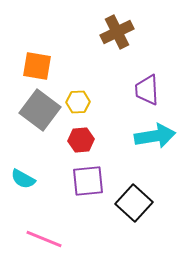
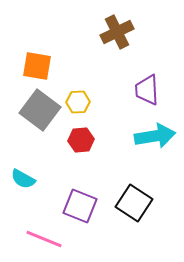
purple square: moved 8 px left, 25 px down; rotated 28 degrees clockwise
black square: rotated 9 degrees counterclockwise
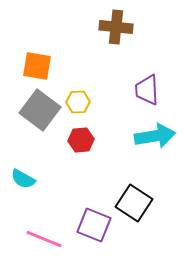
brown cross: moved 1 px left, 5 px up; rotated 32 degrees clockwise
purple square: moved 14 px right, 19 px down
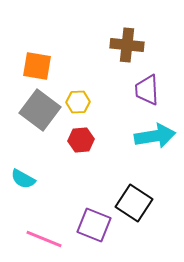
brown cross: moved 11 px right, 18 px down
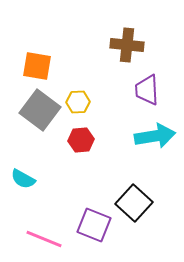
black square: rotated 9 degrees clockwise
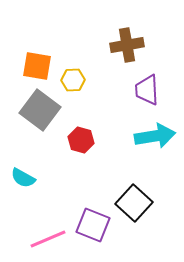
brown cross: rotated 16 degrees counterclockwise
yellow hexagon: moved 5 px left, 22 px up
red hexagon: rotated 20 degrees clockwise
cyan semicircle: moved 1 px up
purple square: moved 1 px left
pink line: moved 4 px right; rotated 45 degrees counterclockwise
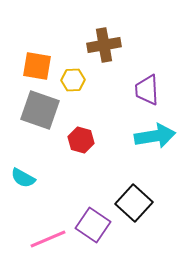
brown cross: moved 23 px left
gray square: rotated 18 degrees counterclockwise
purple square: rotated 12 degrees clockwise
